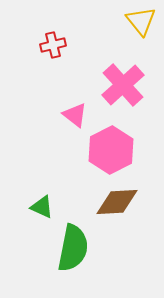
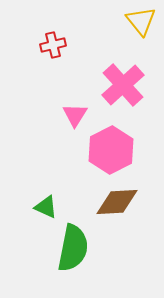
pink triangle: rotated 24 degrees clockwise
green triangle: moved 4 px right
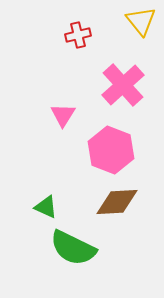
red cross: moved 25 px right, 10 px up
pink triangle: moved 12 px left
pink hexagon: rotated 12 degrees counterclockwise
green semicircle: rotated 105 degrees clockwise
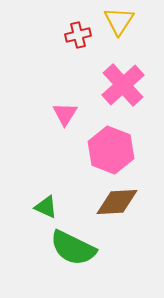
yellow triangle: moved 22 px left; rotated 12 degrees clockwise
pink triangle: moved 2 px right, 1 px up
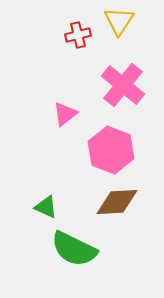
pink cross: rotated 9 degrees counterclockwise
pink triangle: rotated 20 degrees clockwise
green semicircle: moved 1 px right, 1 px down
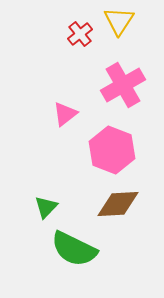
red cross: moved 2 px right, 1 px up; rotated 25 degrees counterclockwise
pink cross: rotated 21 degrees clockwise
pink hexagon: moved 1 px right
brown diamond: moved 1 px right, 2 px down
green triangle: rotated 50 degrees clockwise
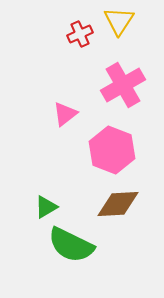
red cross: rotated 15 degrees clockwise
green triangle: rotated 15 degrees clockwise
green semicircle: moved 3 px left, 4 px up
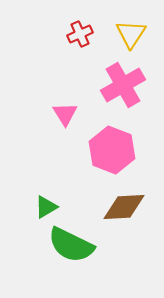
yellow triangle: moved 12 px right, 13 px down
pink triangle: rotated 24 degrees counterclockwise
brown diamond: moved 6 px right, 3 px down
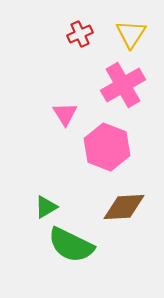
pink hexagon: moved 5 px left, 3 px up
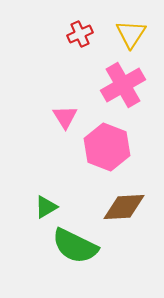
pink triangle: moved 3 px down
green semicircle: moved 4 px right, 1 px down
